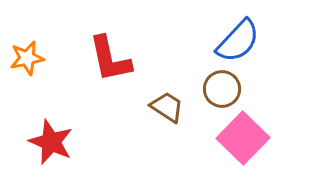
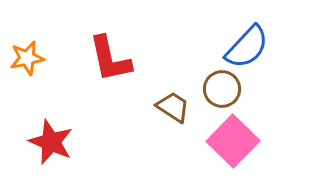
blue semicircle: moved 9 px right, 6 px down
brown trapezoid: moved 6 px right
pink square: moved 10 px left, 3 px down
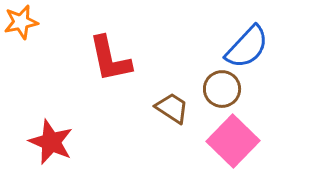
orange star: moved 6 px left, 36 px up
brown trapezoid: moved 1 px left, 1 px down
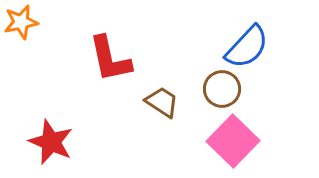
brown trapezoid: moved 10 px left, 6 px up
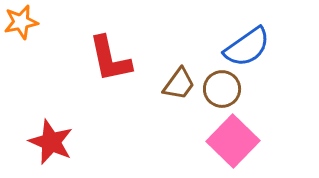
blue semicircle: rotated 12 degrees clockwise
brown trapezoid: moved 17 px right, 18 px up; rotated 93 degrees clockwise
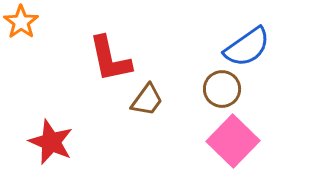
orange star: rotated 24 degrees counterclockwise
brown trapezoid: moved 32 px left, 16 px down
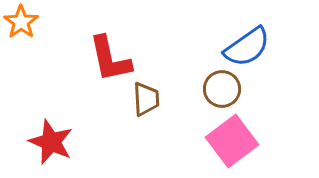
brown trapezoid: moved 1 px left, 1 px up; rotated 39 degrees counterclockwise
pink square: moved 1 px left; rotated 9 degrees clockwise
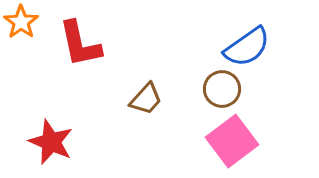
red L-shape: moved 30 px left, 15 px up
brown trapezoid: rotated 45 degrees clockwise
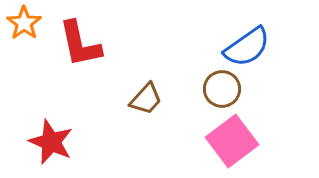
orange star: moved 3 px right, 1 px down
